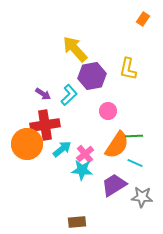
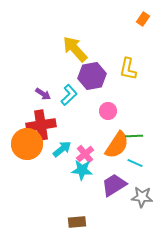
red cross: moved 4 px left
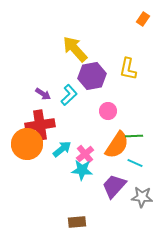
red cross: moved 1 px left
purple trapezoid: moved 1 px down; rotated 16 degrees counterclockwise
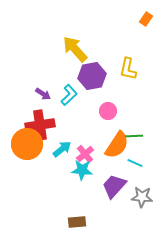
orange rectangle: moved 3 px right
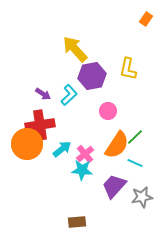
green line: moved 1 px right, 1 px down; rotated 42 degrees counterclockwise
gray star: rotated 15 degrees counterclockwise
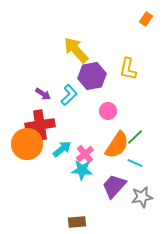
yellow arrow: moved 1 px right, 1 px down
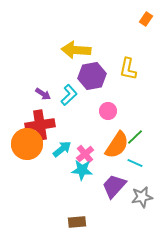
yellow arrow: rotated 44 degrees counterclockwise
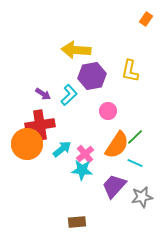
yellow L-shape: moved 2 px right, 2 px down
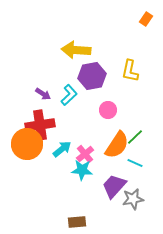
pink circle: moved 1 px up
gray star: moved 9 px left, 2 px down
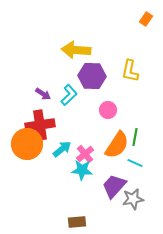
purple hexagon: rotated 12 degrees clockwise
green line: rotated 36 degrees counterclockwise
